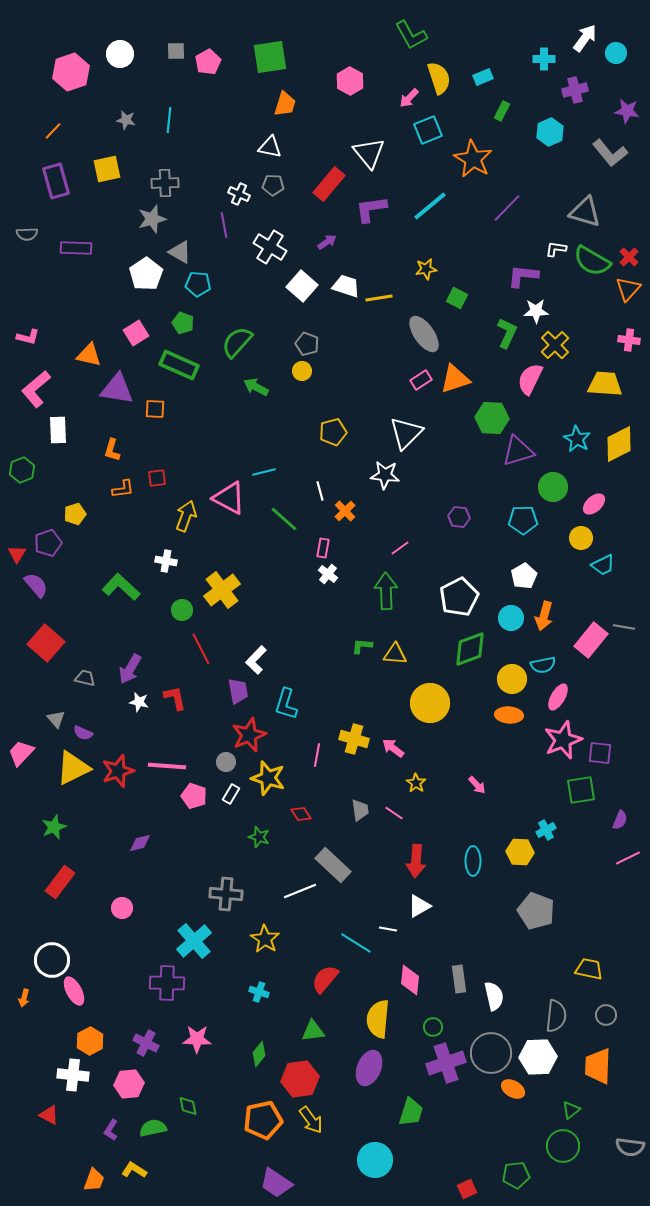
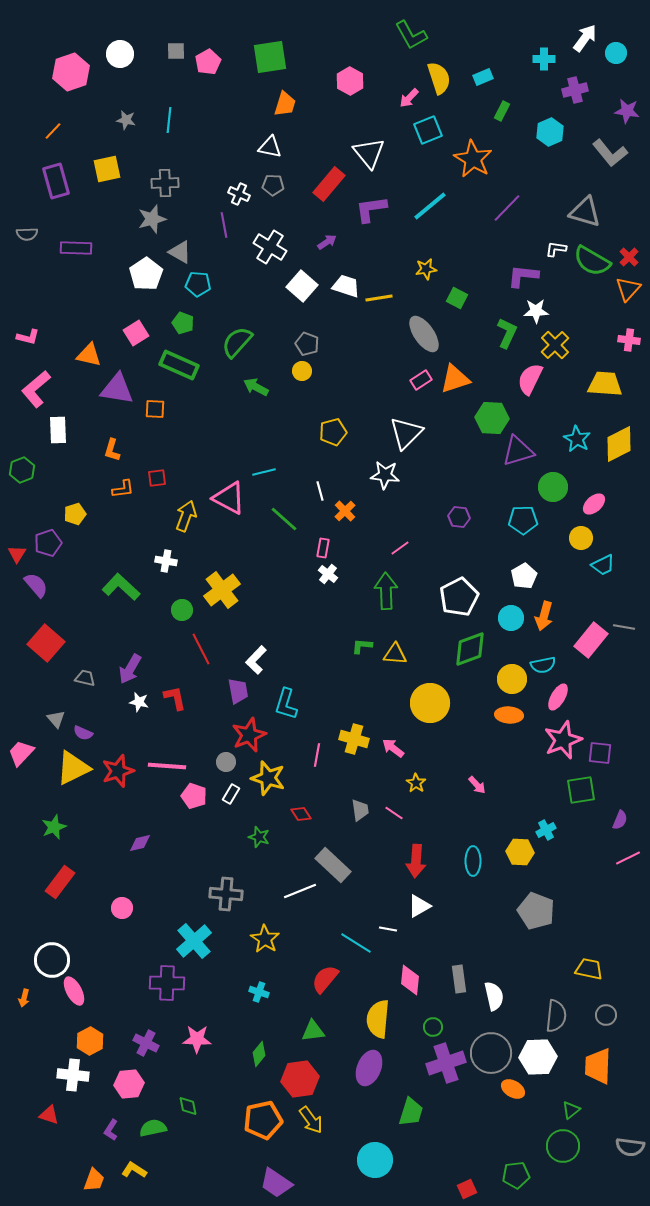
red triangle at (49, 1115): rotated 10 degrees counterclockwise
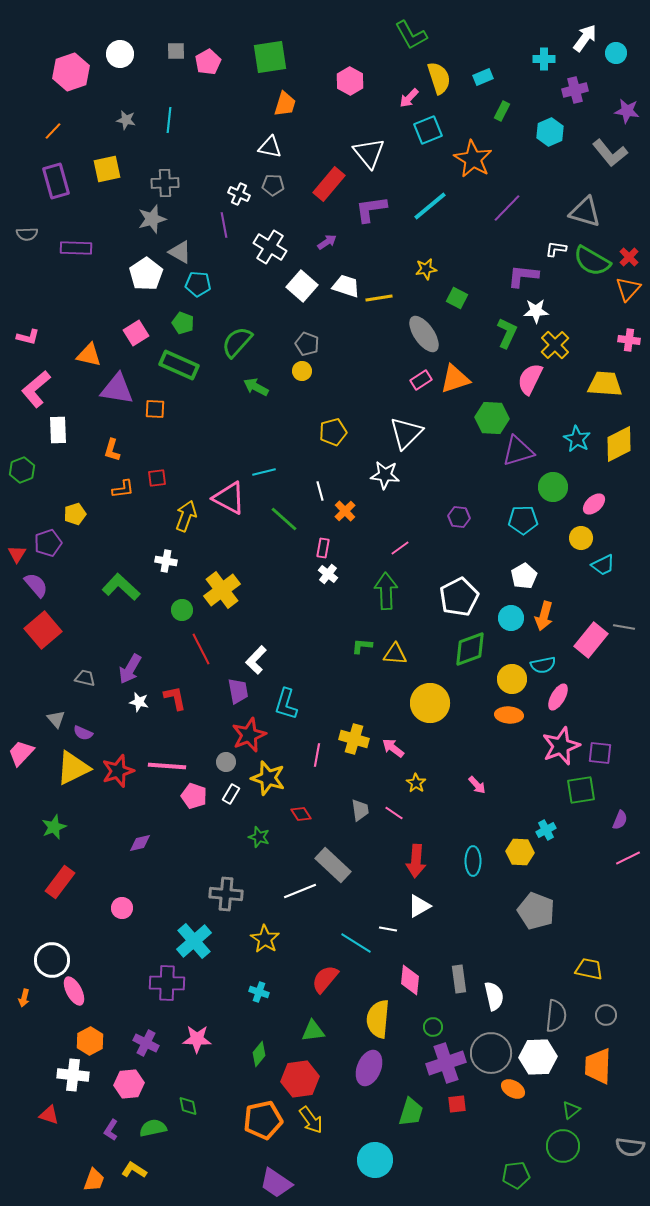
red square at (46, 643): moved 3 px left, 13 px up; rotated 9 degrees clockwise
pink star at (563, 740): moved 2 px left, 6 px down
red square at (467, 1189): moved 10 px left, 85 px up; rotated 18 degrees clockwise
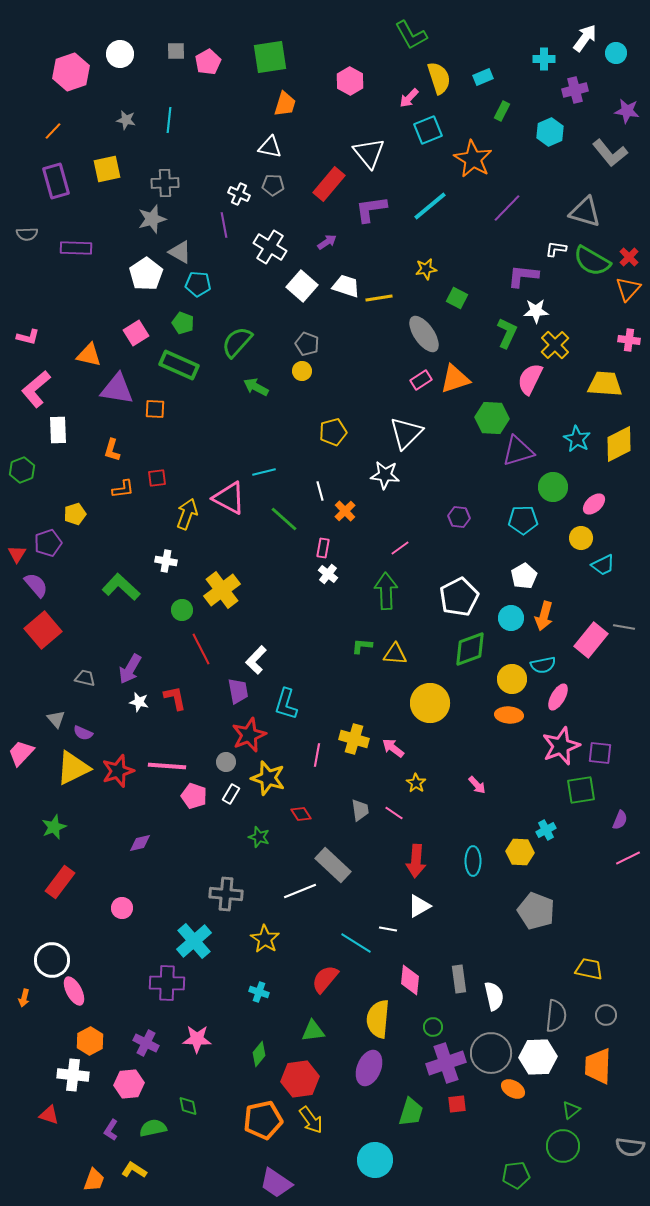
yellow arrow at (186, 516): moved 1 px right, 2 px up
